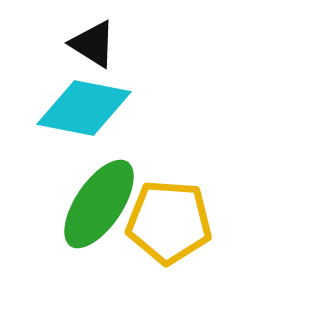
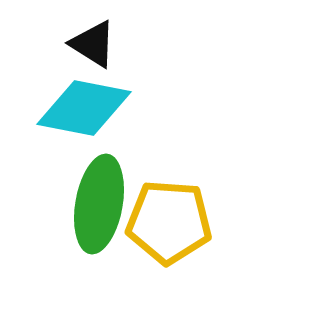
green ellipse: rotated 24 degrees counterclockwise
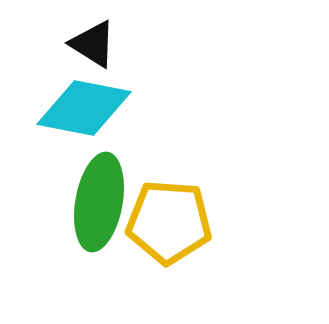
green ellipse: moved 2 px up
